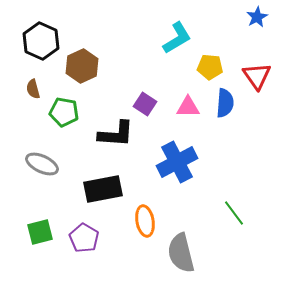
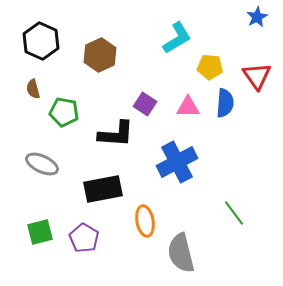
brown hexagon: moved 18 px right, 11 px up
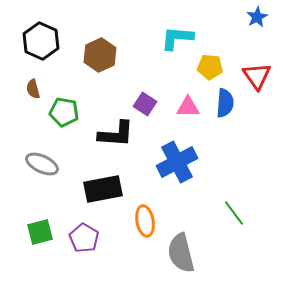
cyan L-shape: rotated 144 degrees counterclockwise
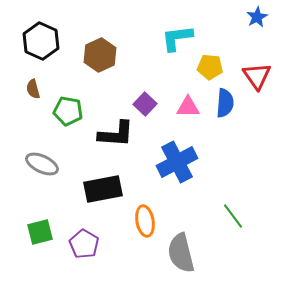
cyan L-shape: rotated 12 degrees counterclockwise
purple square: rotated 10 degrees clockwise
green pentagon: moved 4 px right, 1 px up
green line: moved 1 px left, 3 px down
purple pentagon: moved 6 px down
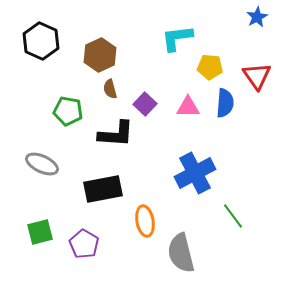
brown semicircle: moved 77 px right
blue cross: moved 18 px right, 11 px down
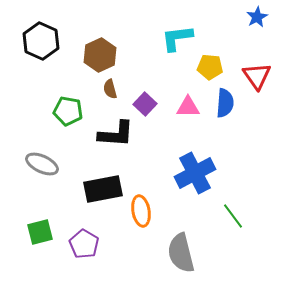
orange ellipse: moved 4 px left, 10 px up
